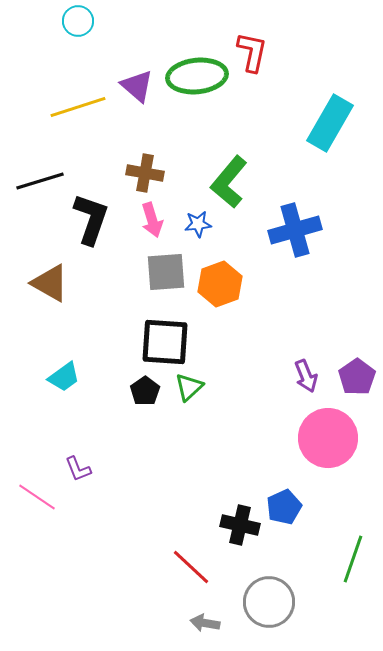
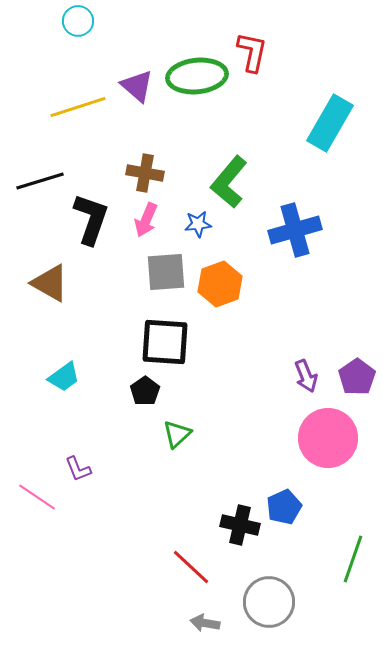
pink arrow: moved 6 px left; rotated 40 degrees clockwise
green triangle: moved 12 px left, 47 px down
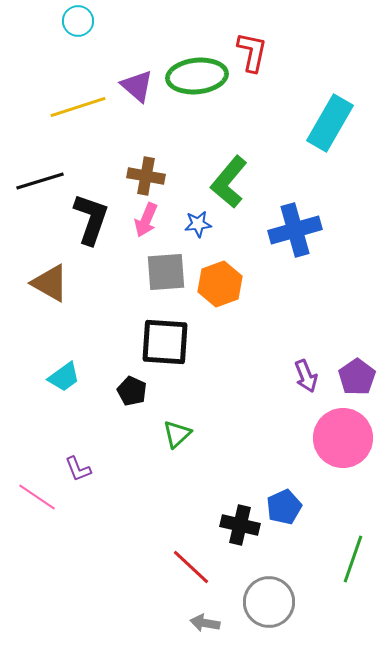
brown cross: moved 1 px right, 3 px down
black pentagon: moved 13 px left; rotated 12 degrees counterclockwise
pink circle: moved 15 px right
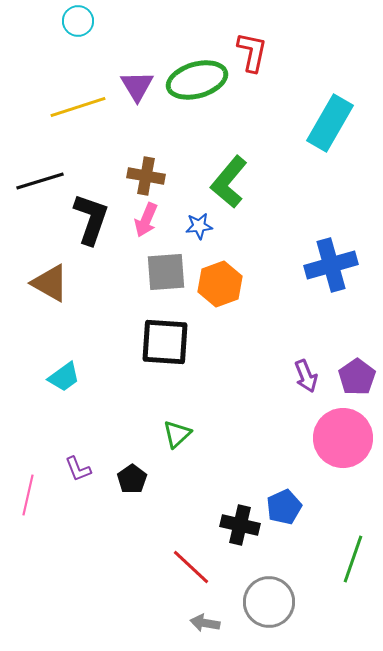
green ellipse: moved 4 px down; rotated 10 degrees counterclockwise
purple triangle: rotated 18 degrees clockwise
blue star: moved 1 px right, 2 px down
blue cross: moved 36 px right, 35 px down
black pentagon: moved 88 px down; rotated 12 degrees clockwise
pink line: moved 9 px left, 2 px up; rotated 69 degrees clockwise
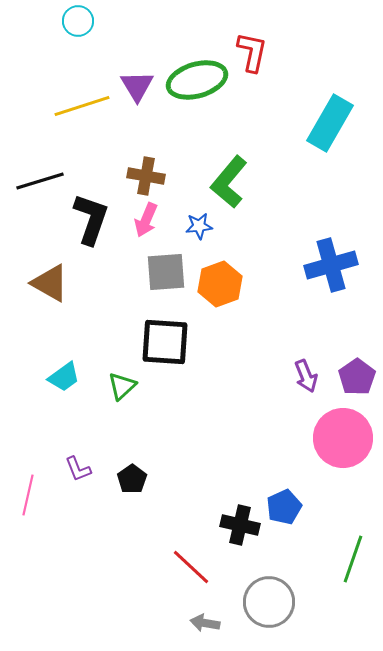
yellow line: moved 4 px right, 1 px up
green triangle: moved 55 px left, 48 px up
